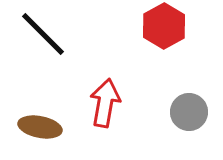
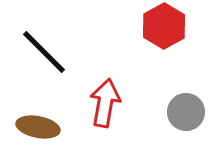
black line: moved 1 px right, 18 px down
gray circle: moved 3 px left
brown ellipse: moved 2 px left
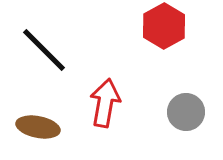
black line: moved 2 px up
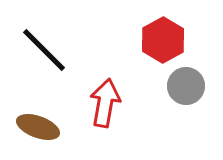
red hexagon: moved 1 px left, 14 px down
gray circle: moved 26 px up
brown ellipse: rotated 9 degrees clockwise
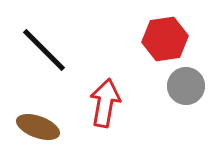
red hexagon: moved 2 px right, 1 px up; rotated 21 degrees clockwise
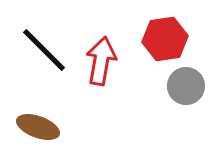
red arrow: moved 4 px left, 42 px up
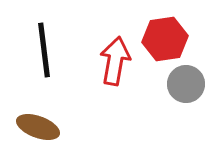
black line: rotated 38 degrees clockwise
red arrow: moved 14 px right
gray circle: moved 2 px up
